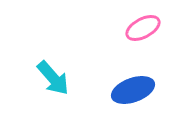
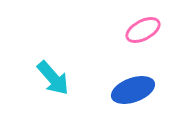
pink ellipse: moved 2 px down
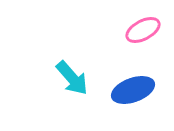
cyan arrow: moved 19 px right
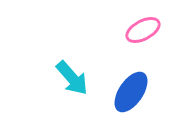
blue ellipse: moved 2 px left, 2 px down; rotated 36 degrees counterclockwise
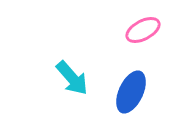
blue ellipse: rotated 9 degrees counterclockwise
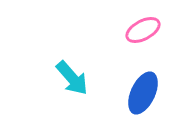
blue ellipse: moved 12 px right, 1 px down
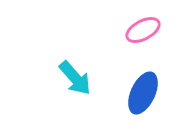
cyan arrow: moved 3 px right
